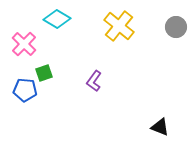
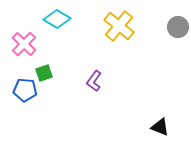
gray circle: moved 2 px right
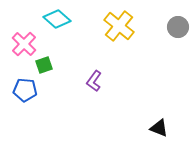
cyan diamond: rotated 12 degrees clockwise
green square: moved 8 px up
black triangle: moved 1 px left, 1 px down
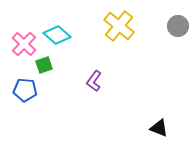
cyan diamond: moved 16 px down
gray circle: moved 1 px up
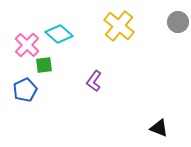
gray circle: moved 4 px up
cyan diamond: moved 2 px right, 1 px up
pink cross: moved 3 px right, 1 px down
green square: rotated 12 degrees clockwise
blue pentagon: rotated 30 degrees counterclockwise
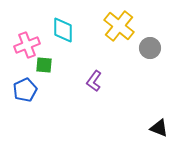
gray circle: moved 28 px left, 26 px down
cyan diamond: moved 4 px right, 4 px up; rotated 48 degrees clockwise
pink cross: rotated 25 degrees clockwise
green square: rotated 12 degrees clockwise
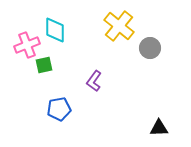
cyan diamond: moved 8 px left
green square: rotated 18 degrees counterclockwise
blue pentagon: moved 34 px right, 19 px down; rotated 15 degrees clockwise
black triangle: rotated 24 degrees counterclockwise
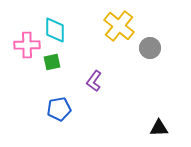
pink cross: rotated 20 degrees clockwise
green square: moved 8 px right, 3 px up
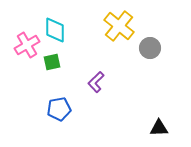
pink cross: rotated 30 degrees counterclockwise
purple L-shape: moved 2 px right, 1 px down; rotated 10 degrees clockwise
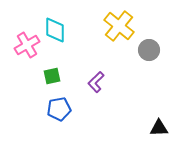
gray circle: moved 1 px left, 2 px down
green square: moved 14 px down
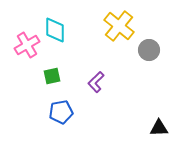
blue pentagon: moved 2 px right, 3 px down
